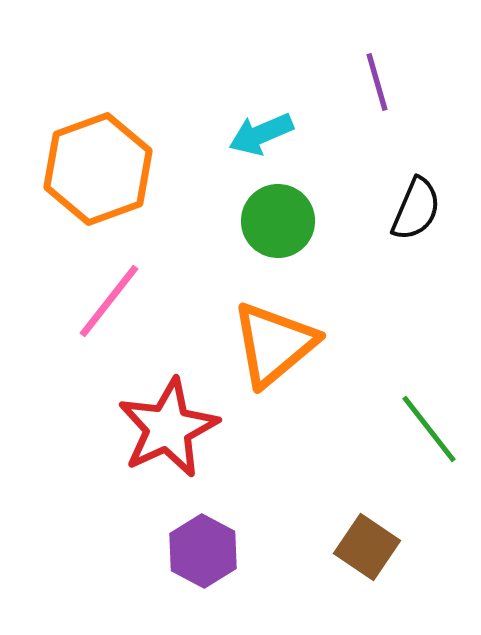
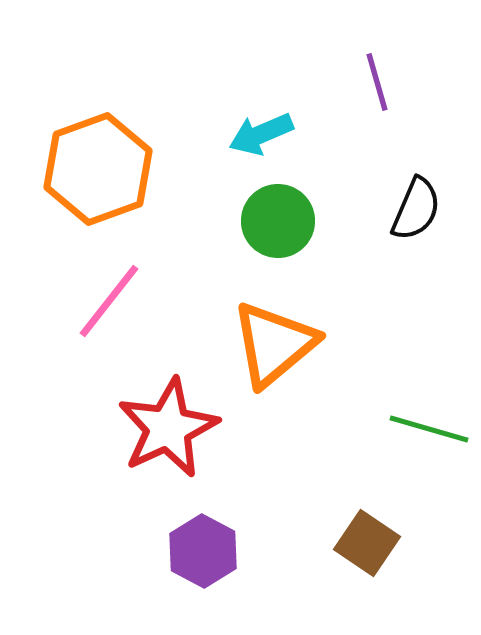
green line: rotated 36 degrees counterclockwise
brown square: moved 4 px up
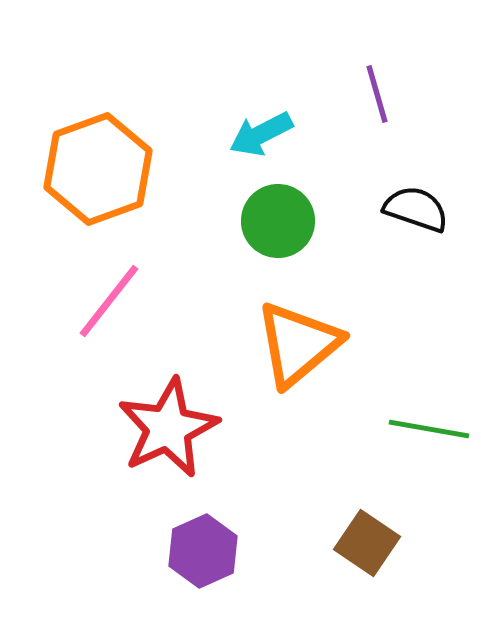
purple line: moved 12 px down
cyan arrow: rotated 4 degrees counterclockwise
black semicircle: rotated 94 degrees counterclockwise
orange triangle: moved 24 px right
green line: rotated 6 degrees counterclockwise
purple hexagon: rotated 8 degrees clockwise
